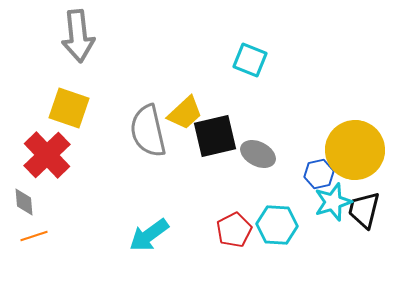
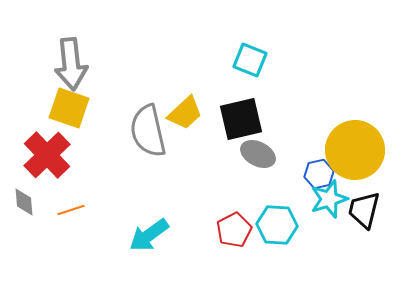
gray arrow: moved 7 px left, 28 px down
black square: moved 26 px right, 17 px up
cyan star: moved 4 px left, 3 px up
orange line: moved 37 px right, 26 px up
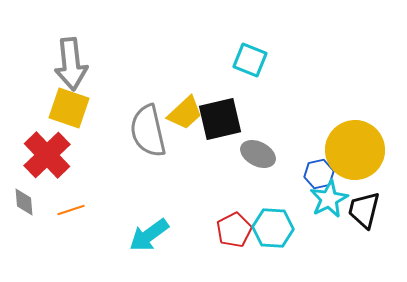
black square: moved 21 px left
cyan star: rotated 9 degrees counterclockwise
cyan hexagon: moved 4 px left, 3 px down
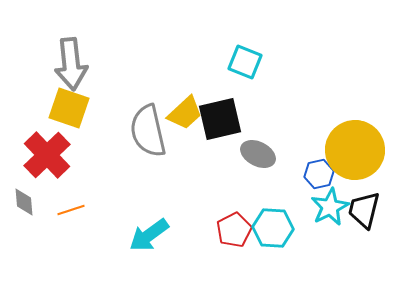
cyan square: moved 5 px left, 2 px down
cyan star: moved 1 px right, 8 px down
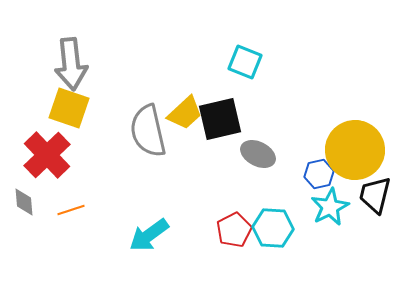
black trapezoid: moved 11 px right, 15 px up
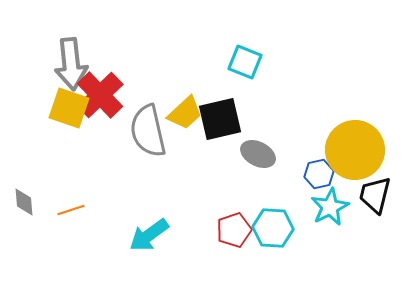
red cross: moved 53 px right, 60 px up
red pentagon: rotated 8 degrees clockwise
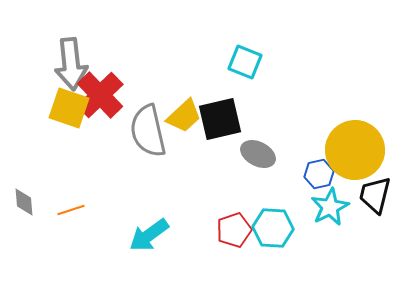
yellow trapezoid: moved 1 px left, 3 px down
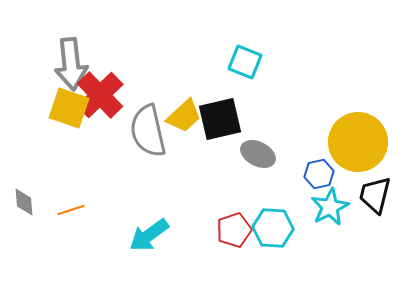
yellow circle: moved 3 px right, 8 px up
